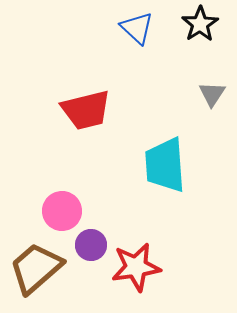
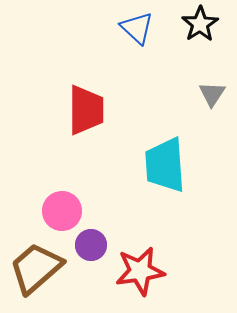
red trapezoid: rotated 76 degrees counterclockwise
red star: moved 4 px right, 4 px down
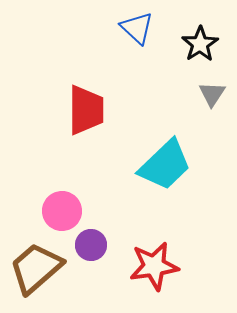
black star: moved 20 px down
cyan trapezoid: rotated 130 degrees counterclockwise
red star: moved 14 px right, 5 px up
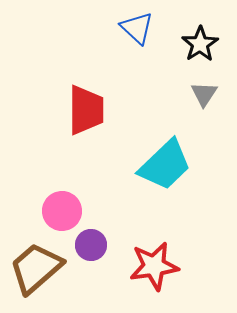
gray triangle: moved 8 px left
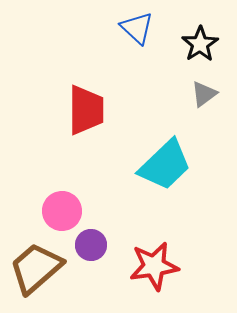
gray triangle: rotated 20 degrees clockwise
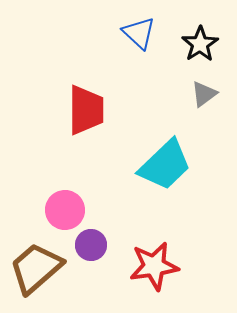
blue triangle: moved 2 px right, 5 px down
pink circle: moved 3 px right, 1 px up
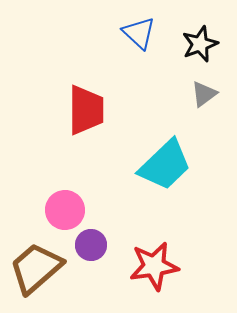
black star: rotated 12 degrees clockwise
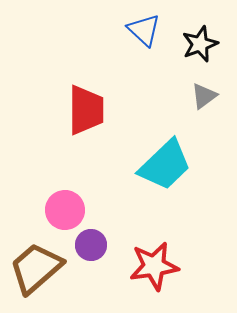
blue triangle: moved 5 px right, 3 px up
gray triangle: moved 2 px down
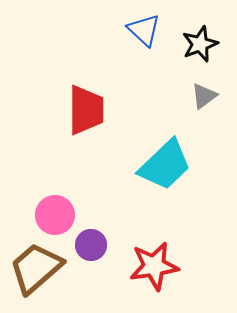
pink circle: moved 10 px left, 5 px down
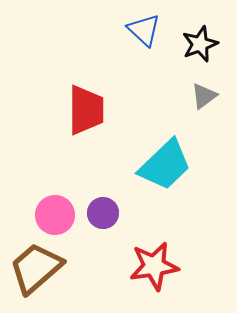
purple circle: moved 12 px right, 32 px up
